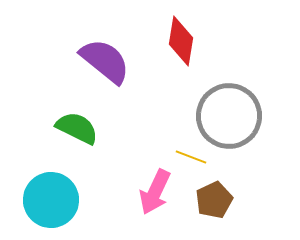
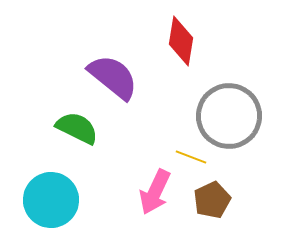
purple semicircle: moved 8 px right, 16 px down
brown pentagon: moved 2 px left
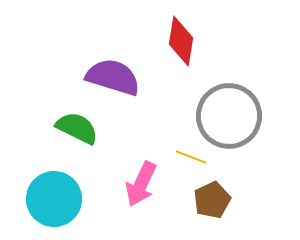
purple semicircle: rotated 22 degrees counterclockwise
pink arrow: moved 14 px left, 8 px up
cyan circle: moved 3 px right, 1 px up
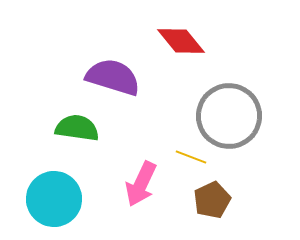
red diamond: rotated 48 degrees counterclockwise
green semicircle: rotated 18 degrees counterclockwise
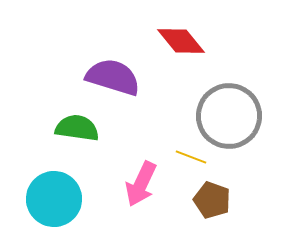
brown pentagon: rotated 27 degrees counterclockwise
